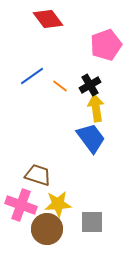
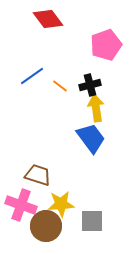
black cross: rotated 15 degrees clockwise
yellow star: moved 3 px right
gray square: moved 1 px up
brown circle: moved 1 px left, 3 px up
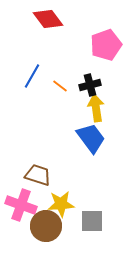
blue line: rotated 25 degrees counterclockwise
